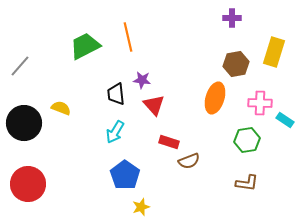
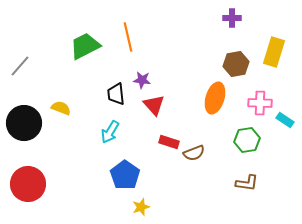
cyan arrow: moved 5 px left
brown semicircle: moved 5 px right, 8 px up
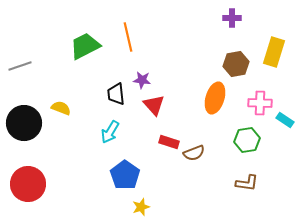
gray line: rotated 30 degrees clockwise
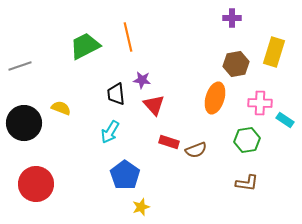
brown semicircle: moved 2 px right, 3 px up
red circle: moved 8 px right
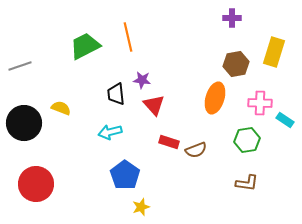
cyan arrow: rotated 45 degrees clockwise
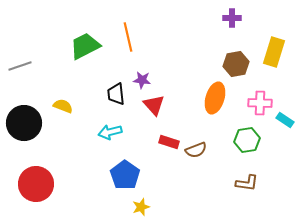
yellow semicircle: moved 2 px right, 2 px up
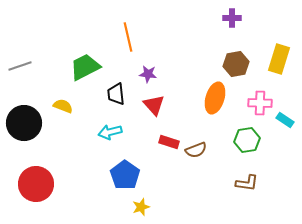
green trapezoid: moved 21 px down
yellow rectangle: moved 5 px right, 7 px down
purple star: moved 6 px right, 6 px up
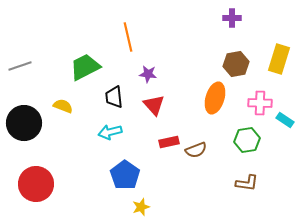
black trapezoid: moved 2 px left, 3 px down
red rectangle: rotated 30 degrees counterclockwise
